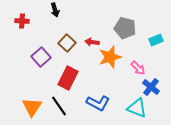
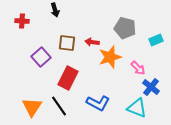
brown square: rotated 36 degrees counterclockwise
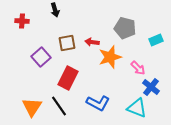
brown square: rotated 18 degrees counterclockwise
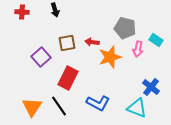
red cross: moved 9 px up
cyan rectangle: rotated 56 degrees clockwise
pink arrow: moved 19 px up; rotated 56 degrees clockwise
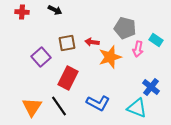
black arrow: rotated 48 degrees counterclockwise
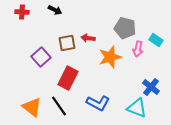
red arrow: moved 4 px left, 4 px up
orange triangle: rotated 25 degrees counterclockwise
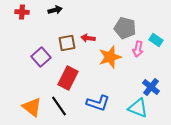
black arrow: rotated 40 degrees counterclockwise
blue L-shape: rotated 10 degrees counterclockwise
cyan triangle: moved 1 px right
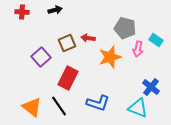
brown square: rotated 12 degrees counterclockwise
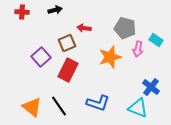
red arrow: moved 4 px left, 10 px up
red rectangle: moved 8 px up
